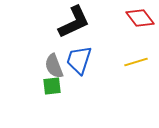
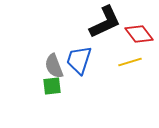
red diamond: moved 1 px left, 16 px down
black L-shape: moved 31 px right
yellow line: moved 6 px left
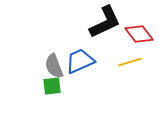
blue trapezoid: moved 1 px right, 1 px down; rotated 48 degrees clockwise
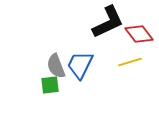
black L-shape: moved 3 px right
blue trapezoid: moved 4 px down; rotated 40 degrees counterclockwise
gray semicircle: moved 2 px right
green square: moved 2 px left, 1 px up
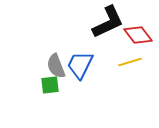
red diamond: moved 1 px left, 1 px down
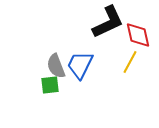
red diamond: rotated 24 degrees clockwise
yellow line: rotated 45 degrees counterclockwise
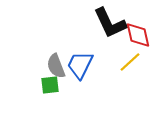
black L-shape: moved 2 px right, 1 px down; rotated 90 degrees clockwise
yellow line: rotated 20 degrees clockwise
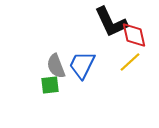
black L-shape: moved 1 px right, 1 px up
red diamond: moved 4 px left
blue trapezoid: moved 2 px right
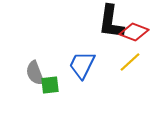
black L-shape: rotated 33 degrees clockwise
red diamond: moved 3 px up; rotated 56 degrees counterclockwise
gray semicircle: moved 21 px left, 7 px down
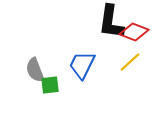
gray semicircle: moved 3 px up
